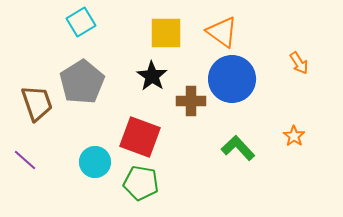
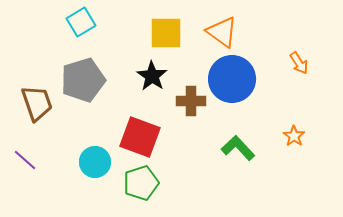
gray pentagon: moved 1 px right, 2 px up; rotated 15 degrees clockwise
green pentagon: rotated 28 degrees counterclockwise
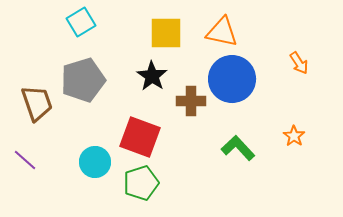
orange triangle: rotated 24 degrees counterclockwise
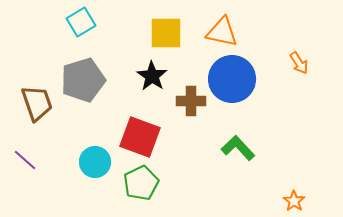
orange star: moved 65 px down
green pentagon: rotated 8 degrees counterclockwise
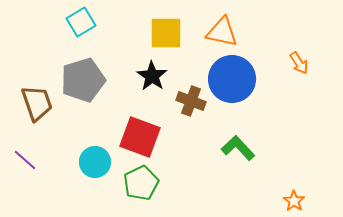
brown cross: rotated 20 degrees clockwise
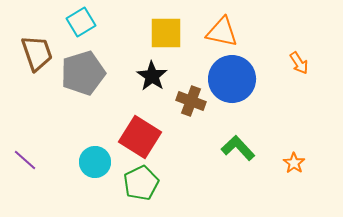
gray pentagon: moved 7 px up
brown trapezoid: moved 50 px up
red square: rotated 12 degrees clockwise
orange star: moved 38 px up
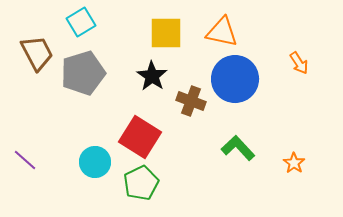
brown trapezoid: rotated 9 degrees counterclockwise
blue circle: moved 3 px right
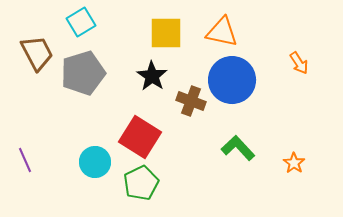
blue circle: moved 3 px left, 1 px down
purple line: rotated 25 degrees clockwise
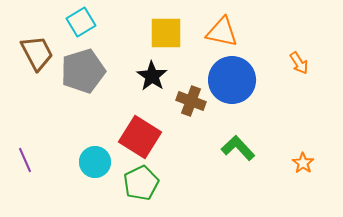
gray pentagon: moved 2 px up
orange star: moved 9 px right
